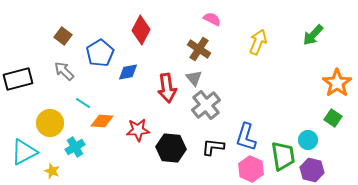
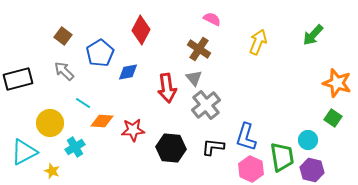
orange star: rotated 20 degrees counterclockwise
red star: moved 5 px left
green trapezoid: moved 1 px left, 1 px down
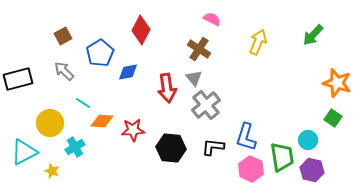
brown square: rotated 24 degrees clockwise
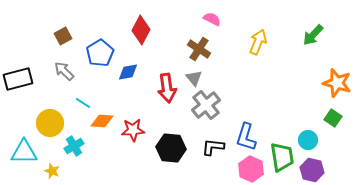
cyan cross: moved 1 px left, 1 px up
cyan triangle: rotated 28 degrees clockwise
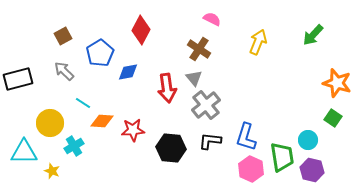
black L-shape: moved 3 px left, 6 px up
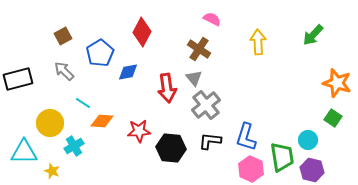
red diamond: moved 1 px right, 2 px down
yellow arrow: rotated 25 degrees counterclockwise
red star: moved 6 px right, 1 px down
